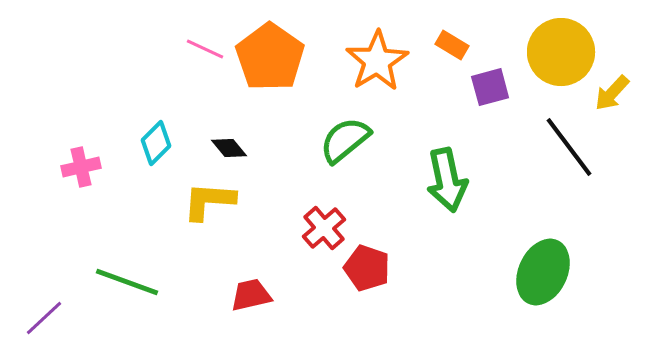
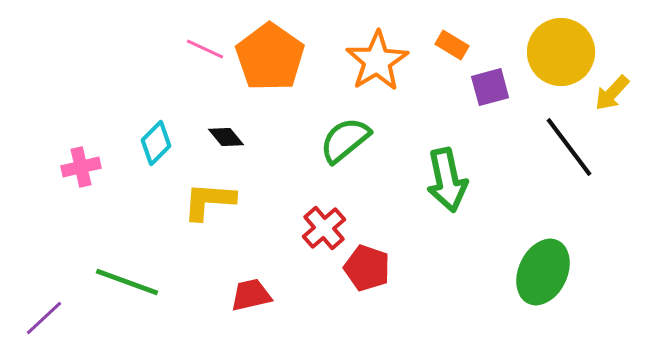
black diamond: moved 3 px left, 11 px up
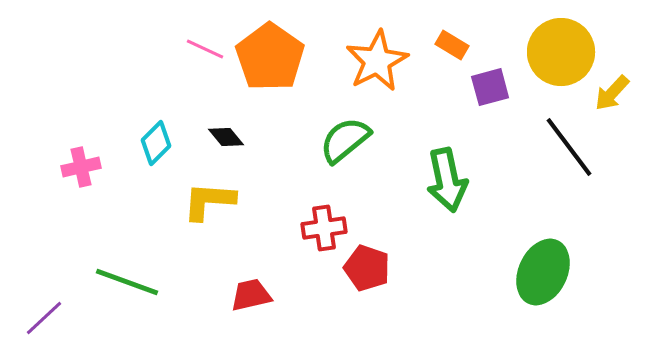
orange star: rotated 4 degrees clockwise
red cross: rotated 33 degrees clockwise
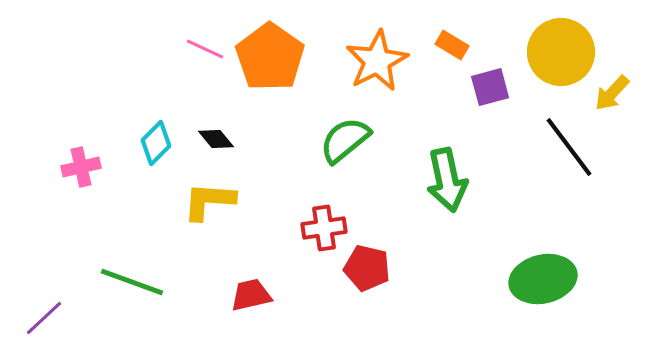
black diamond: moved 10 px left, 2 px down
red pentagon: rotated 6 degrees counterclockwise
green ellipse: moved 7 px down; rotated 52 degrees clockwise
green line: moved 5 px right
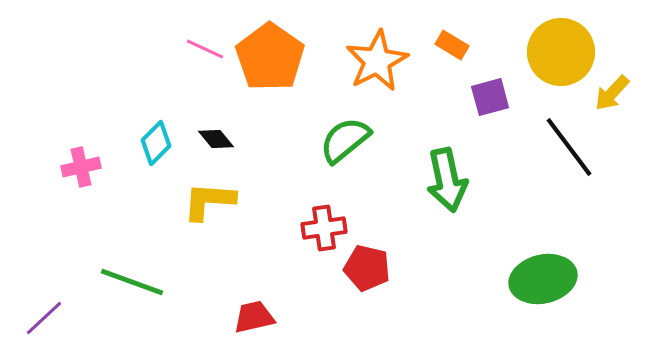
purple square: moved 10 px down
red trapezoid: moved 3 px right, 22 px down
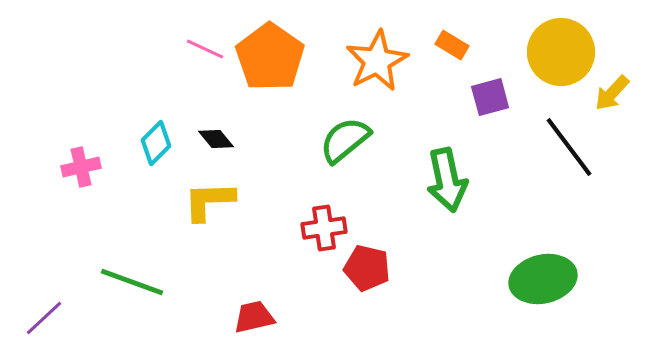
yellow L-shape: rotated 6 degrees counterclockwise
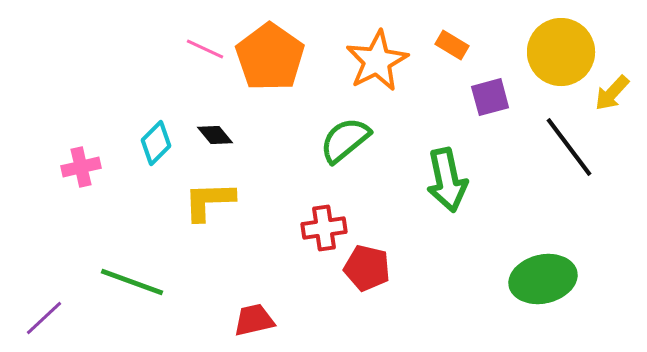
black diamond: moved 1 px left, 4 px up
red trapezoid: moved 3 px down
